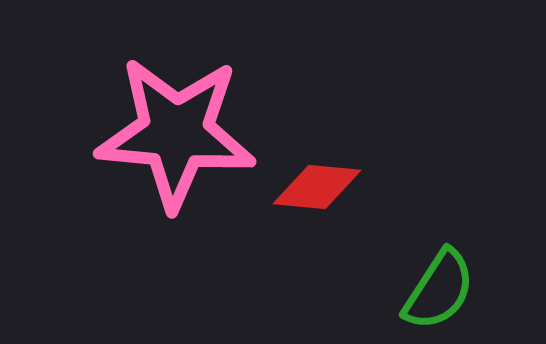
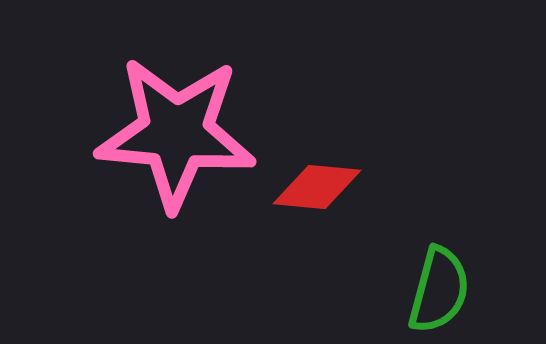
green semicircle: rotated 18 degrees counterclockwise
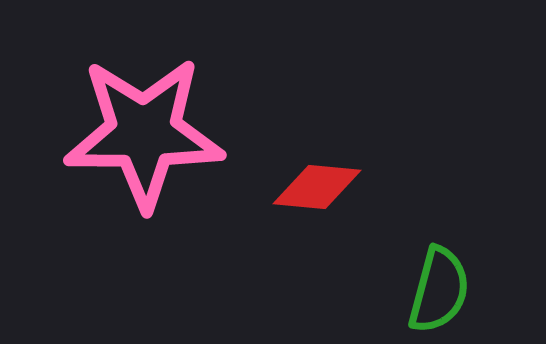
pink star: moved 32 px left; rotated 5 degrees counterclockwise
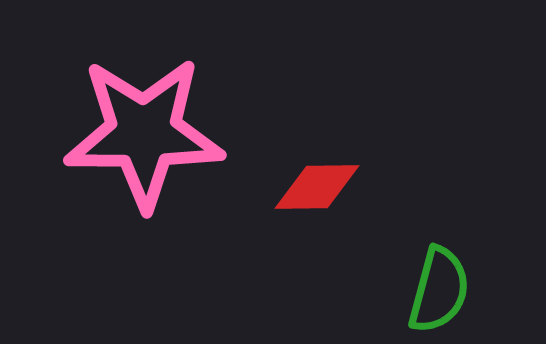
red diamond: rotated 6 degrees counterclockwise
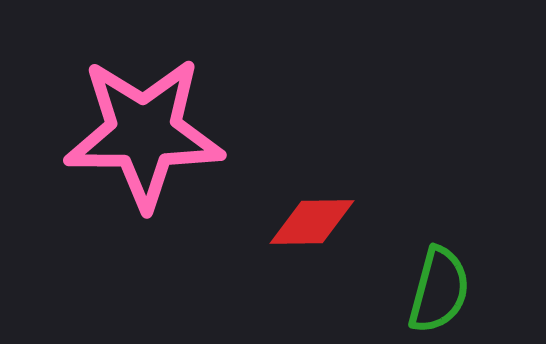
red diamond: moved 5 px left, 35 px down
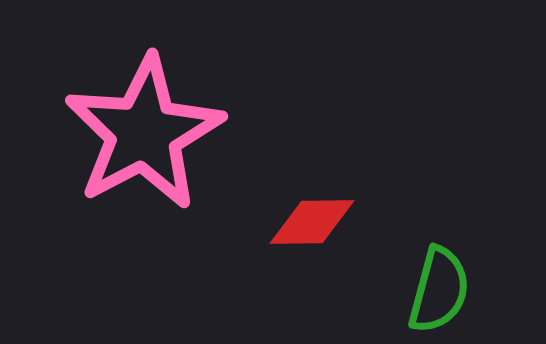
pink star: rotated 28 degrees counterclockwise
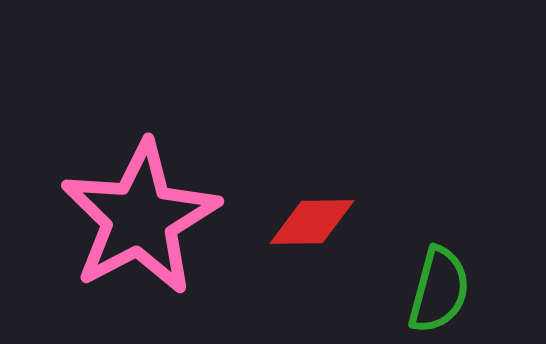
pink star: moved 4 px left, 85 px down
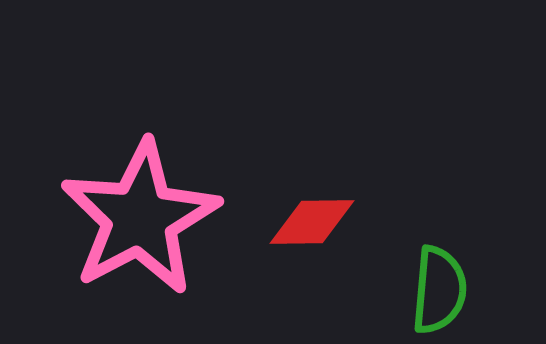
green semicircle: rotated 10 degrees counterclockwise
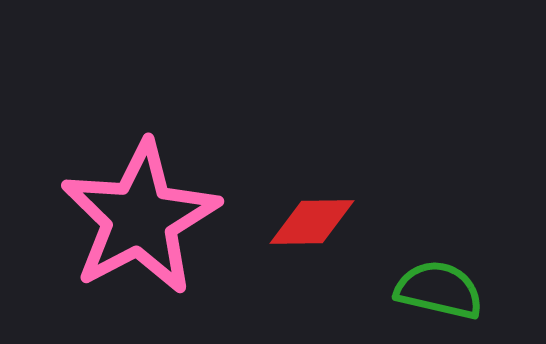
green semicircle: rotated 82 degrees counterclockwise
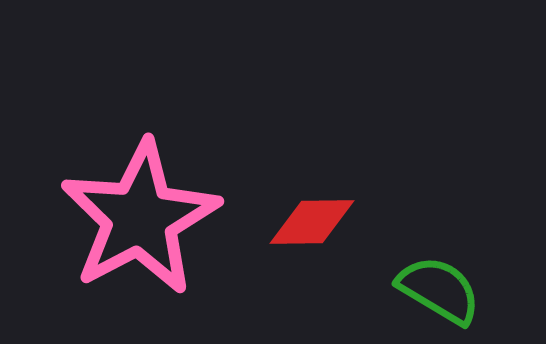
green semicircle: rotated 18 degrees clockwise
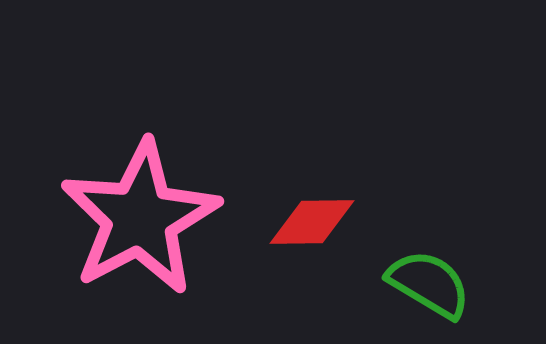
green semicircle: moved 10 px left, 6 px up
